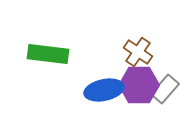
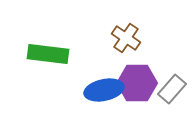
brown cross: moved 12 px left, 14 px up
purple hexagon: moved 2 px left, 2 px up
gray rectangle: moved 7 px right
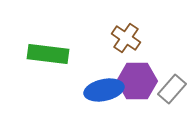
purple hexagon: moved 2 px up
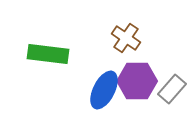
blue ellipse: rotated 51 degrees counterclockwise
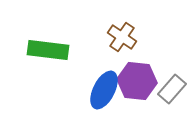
brown cross: moved 4 px left, 1 px up
green rectangle: moved 4 px up
purple hexagon: rotated 6 degrees clockwise
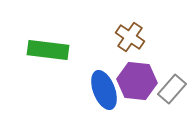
brown cross: moved 8 px right
blue ellipse: rotated 48 degrees counterclockwise
